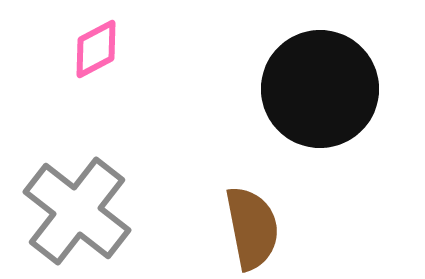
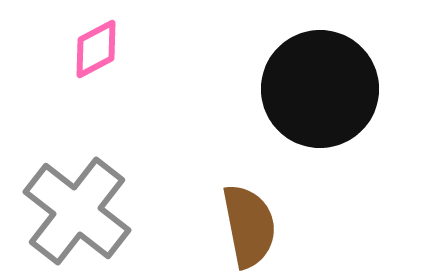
brown semicircle: moved 3 px left, 2 px up
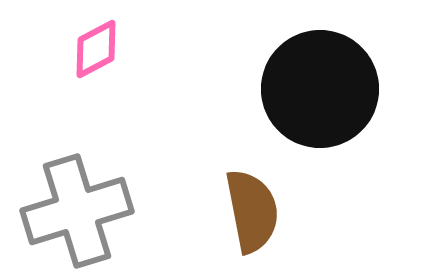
gray cross: rotated 35 degrees clockwise
brown semicircle: moved 3 px right, 15 px up
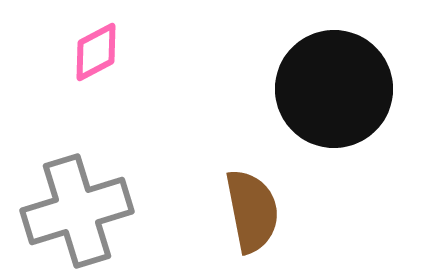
pink diamond: moved 3 px down
black circle: moved 14 px right
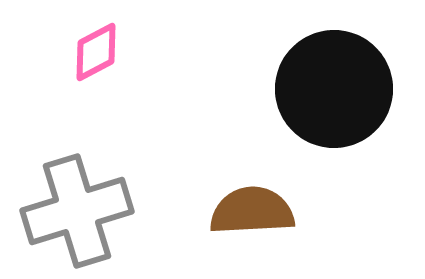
brown semicircle: rotated 82 degrees counterclockwise
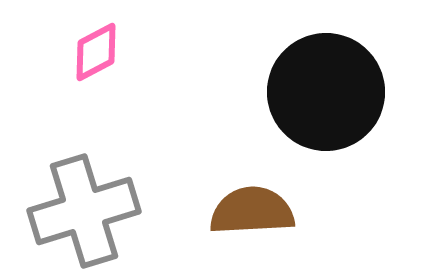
black circle: moved 8 px left, 3 px down
gray cross: moved 7 px right
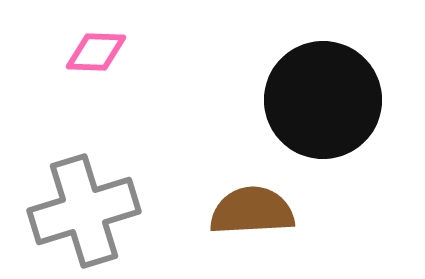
pink diamond: rotated 30 degrees clockwise
black circle: moved 3 px left, 8 px down
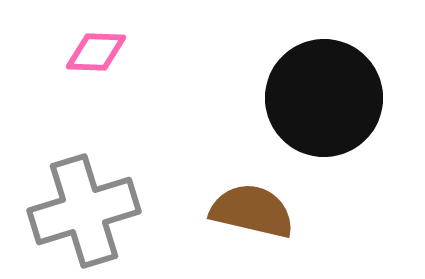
black circle: moved 1 px right, 2 px up
brown semicircle: rotated 16 degrees clockwise
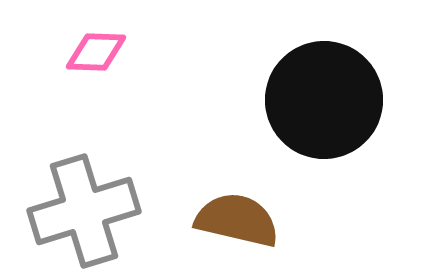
black circle: moved 2 px down
brown semicircle: moved 15 px left, 9 px down
